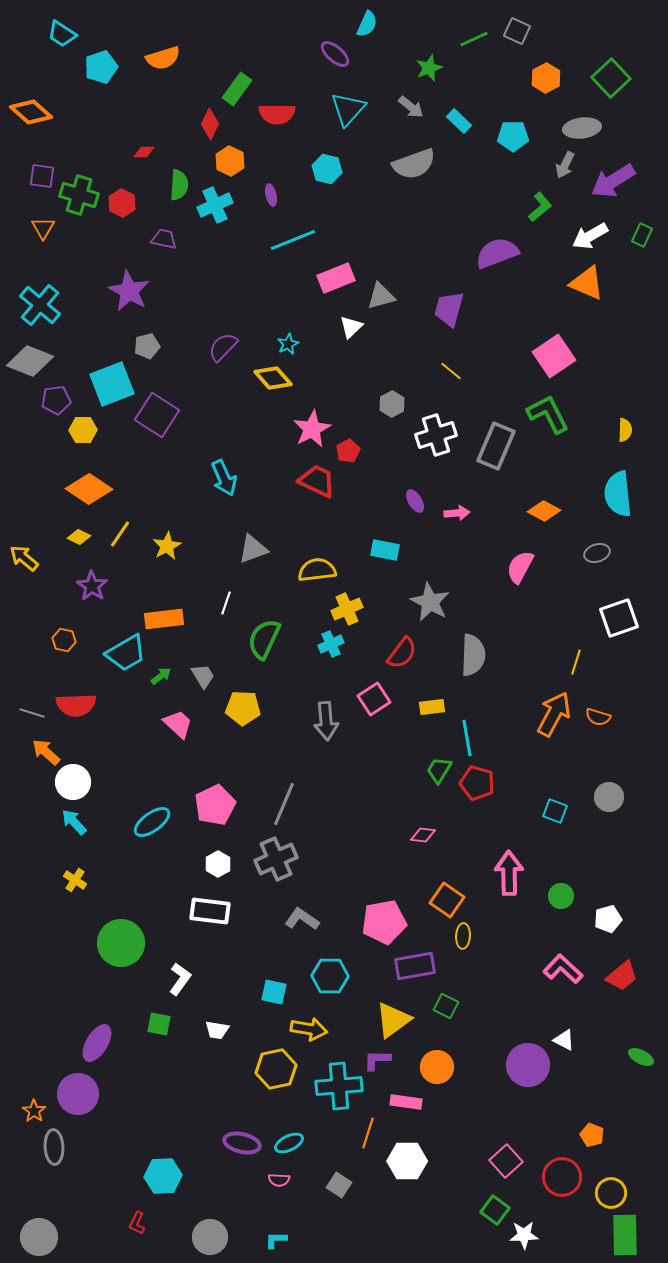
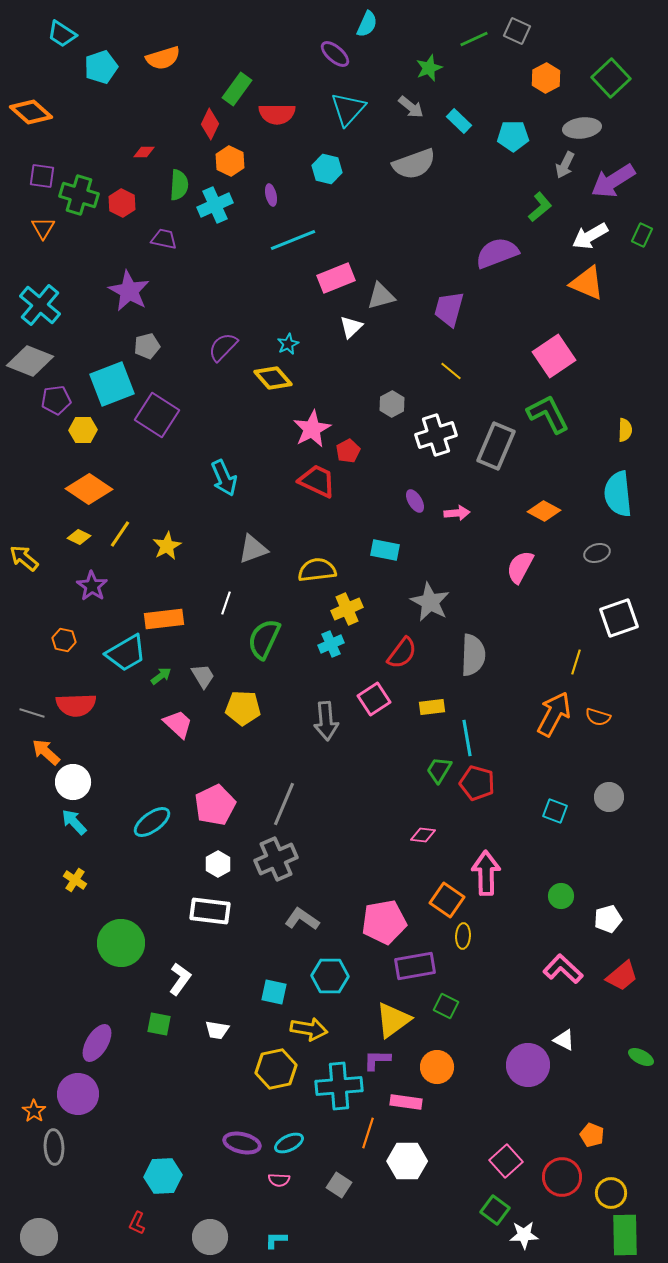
pink arrow at (509, 873): moved 23 px left
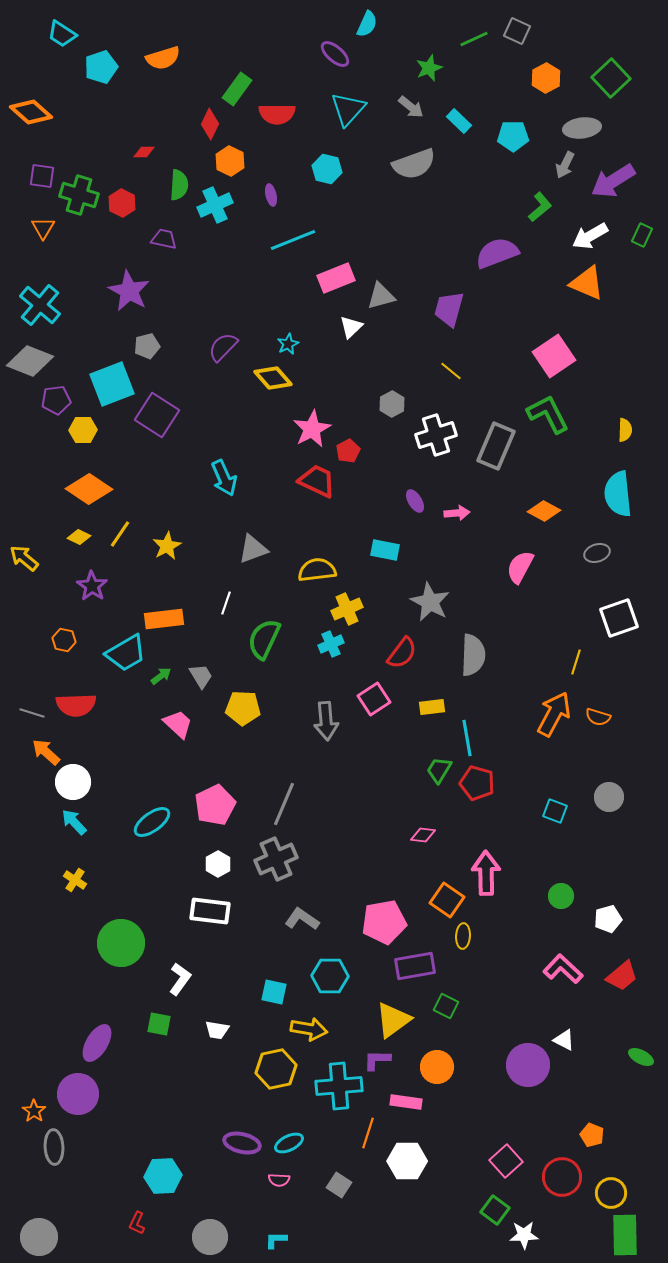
gray trapezoid at (203, 676): moved 2 px left
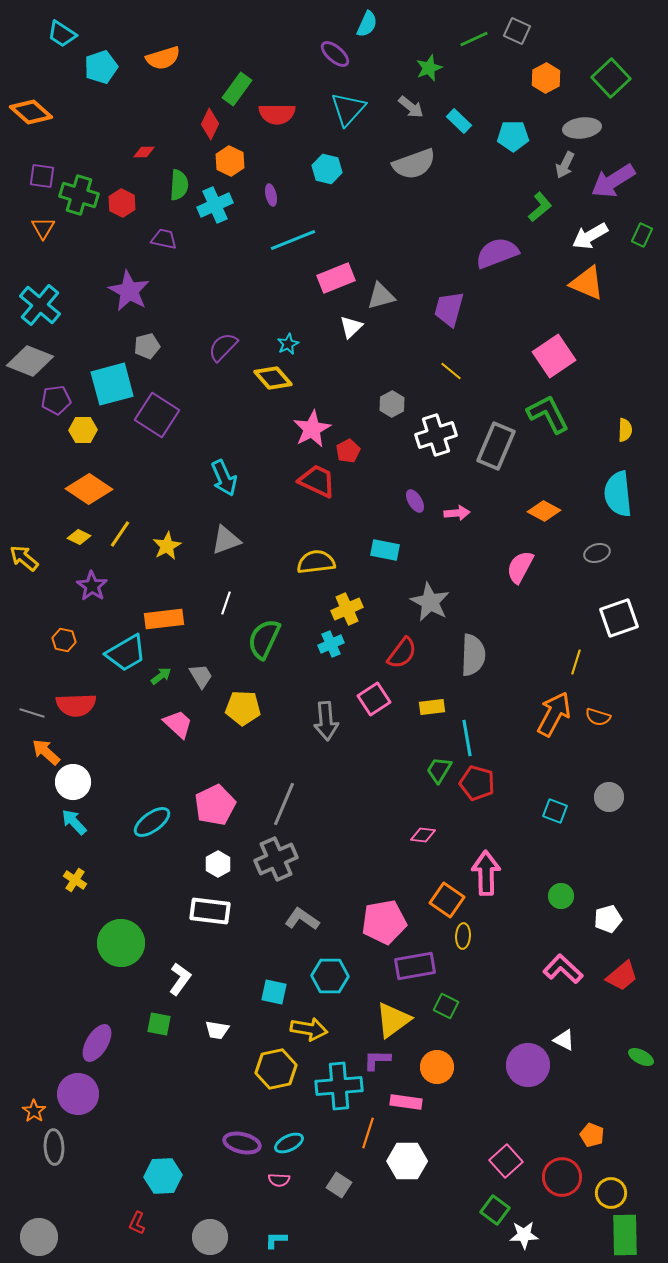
cyan square at (112, 384): rotated 6 degrees clockwise
gray triangle at (253, 549): moved 27 px left, 9 px up
yellow semicircle at (317, 570): moved 1 px left, 8 px up
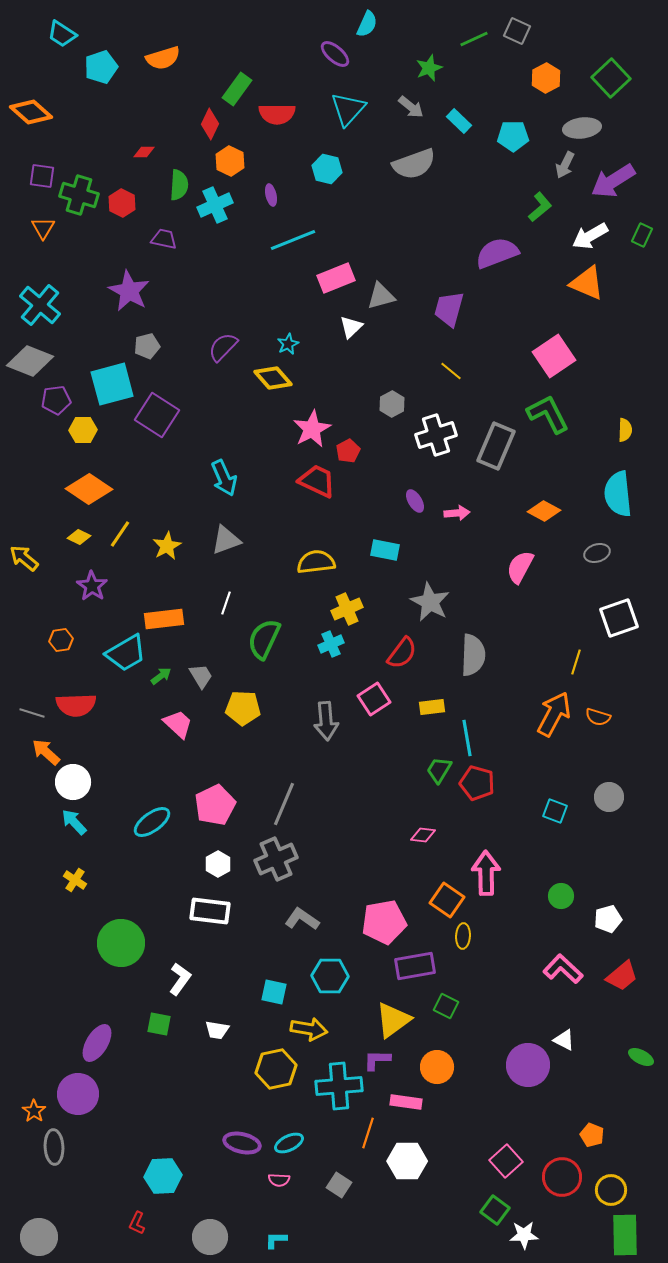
orange hexagon at (64, 640): moved 3 px left; rotated 20 degrees counterclockwise
yellow circle at (611, 1193): moved 3 px up
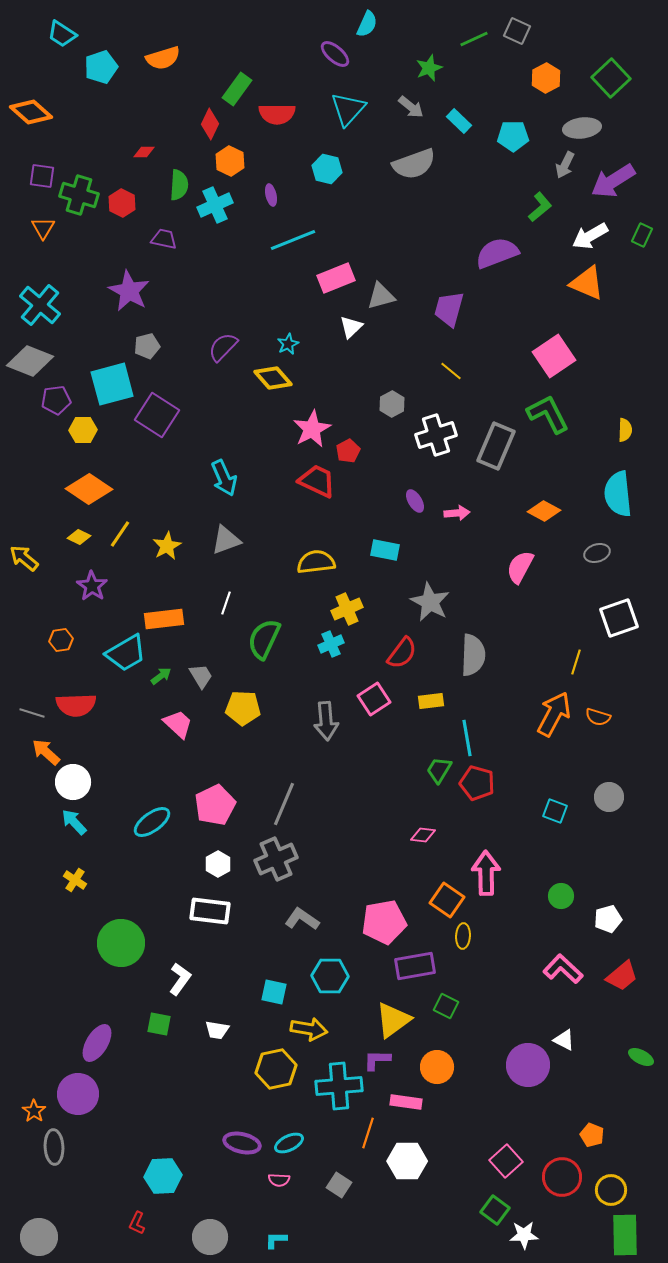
yellow rectangle at (432, 707): moved 1 px left, 6 px up
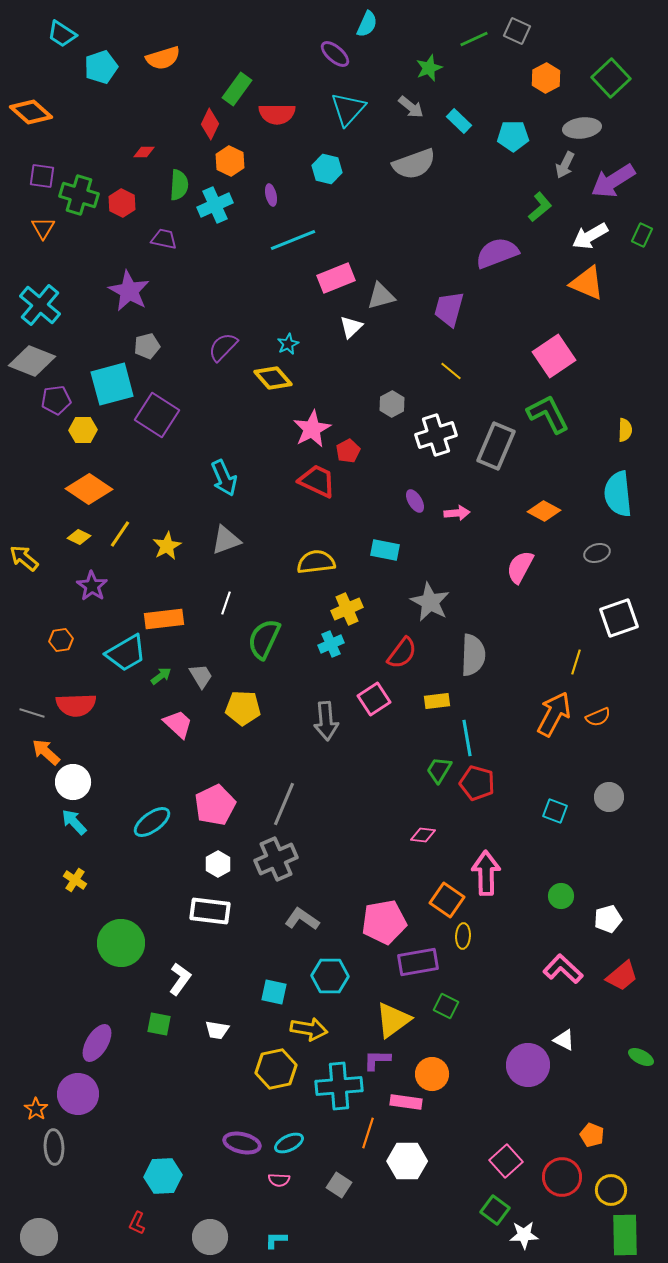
gray diamond at (30, 361): moved 2 px right
yellow rectangle at (431, 701): moved 6 px right
orange semicircle at (598, 717): rotated 40 degrees counterclockwise
purple rectangle at (415, 966): moved 3 px right, 4 px up
orange circle at (437, 1067): moved 5 px left, 7 px down
orange star at (34, 1111): moved 2 px right, 2 px up
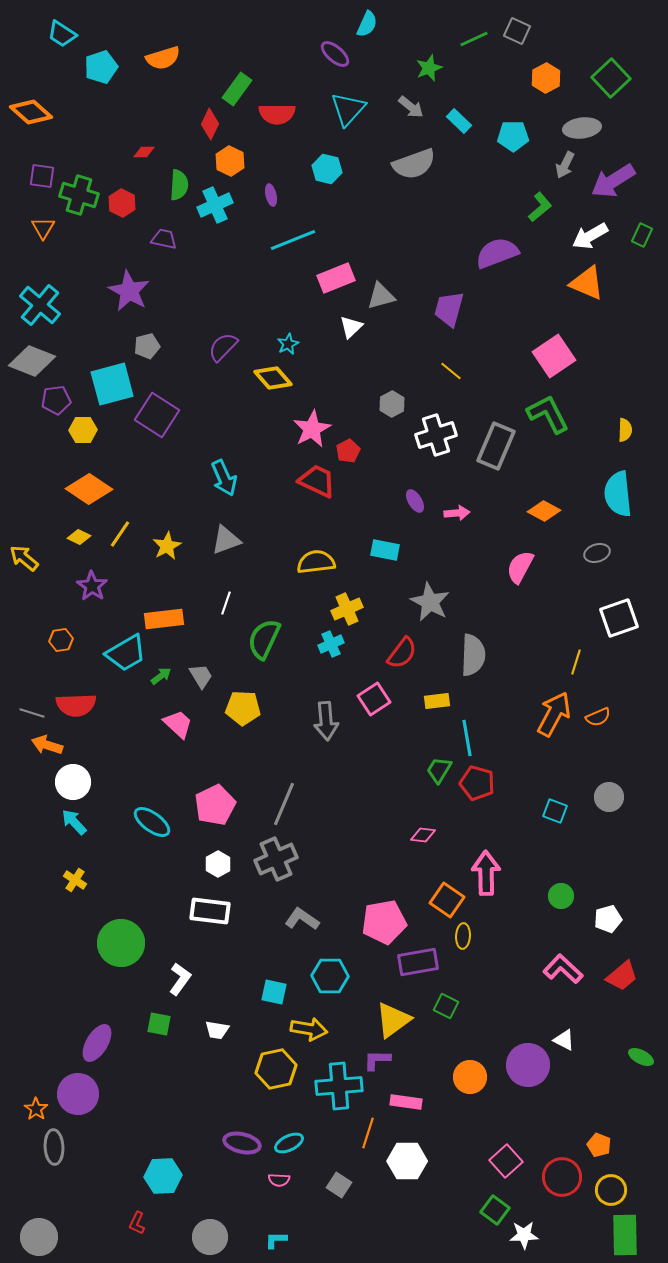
orange arrow at (46, 752): moved 1 px right, 7 px up; rotated 24 degrees counterclockwise
cyan ellipse at (152, 822): rotated 72 degrees clockwise
orange circle at (432, 1074): moved 38 px right, 3 px down
orange pentagon at (592, 1135): moved 7 px right, 10 px down
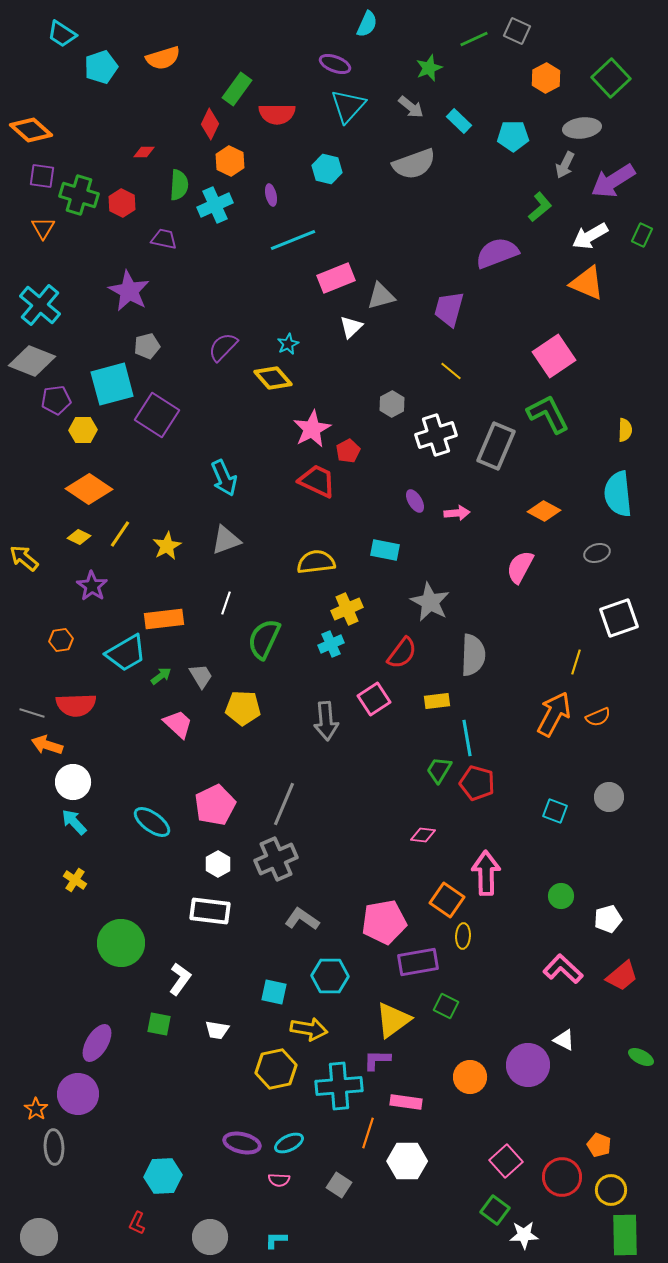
purple ellipse at (335, 54): moved 10 px down; rotated 20 degrees counterclockwise
cyan triangle at (348, 109): moved 3 px up
orange diamond at (31, 112): moved 18 px down
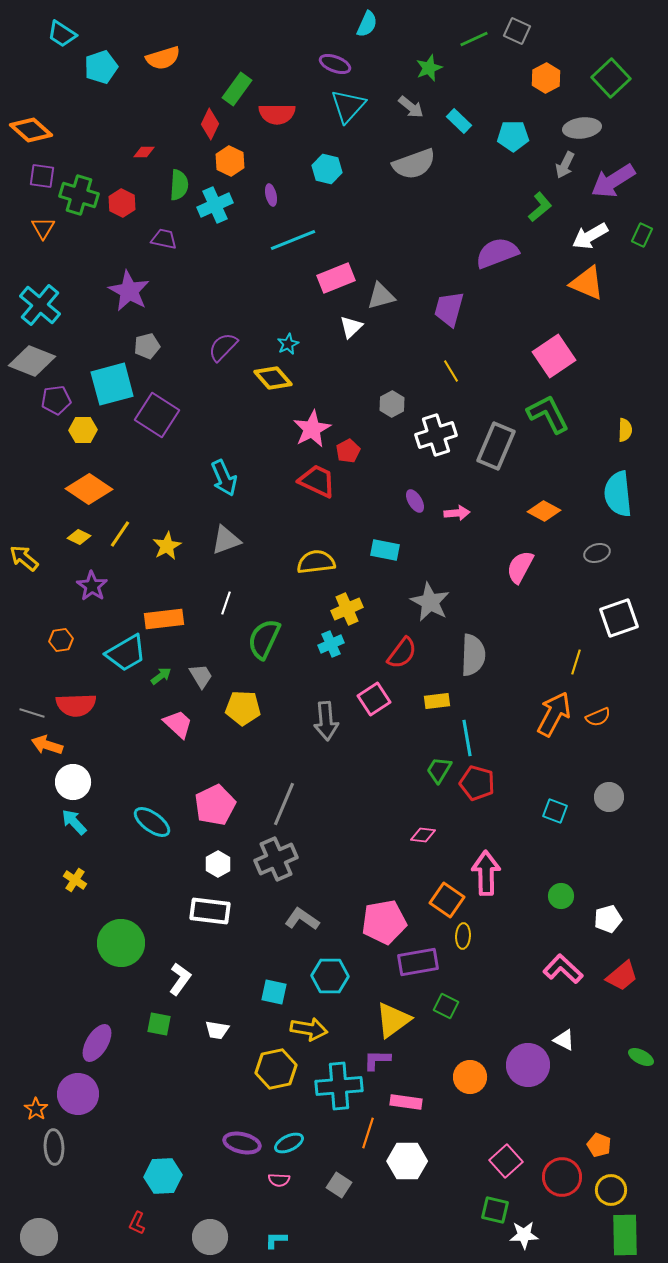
yellow line at (451, 371): rotated 20 degrees clockwise
green square at (495, 1210): rotated 24 degrees counterclockwise
